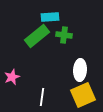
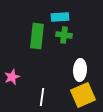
cyan rectangle: moved 10 px right
green rectangle: rotated 45 degrees counterclockwise
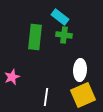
cyan rectangle: rotated 42 degrees clockwise
green rectangle: moved 2 px left, 1 px down
white line: moved 4 px right
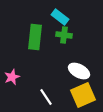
white ellipse: moved 1 px left, 1 px down; rotated 65 degrees counterclockwise
white line: rotated 42 degrees counterclockwise
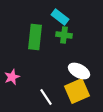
yellow square: moved 6 px left, 4 px up
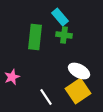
cyan rectangle: rotated 12 degrees clockwise
yellow square: moved 1 px right; rotated 10 degrees counterclockwise
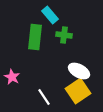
cyan rectangle: moved 10 px left, 2 px up
pink star: rotated 21 degrees counterclockwise
white line: moved 2 px left
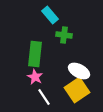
green rectangle: moved 17 px down
pink star: moved 23 px right
yellow square: moved 1 px left, 1 px up
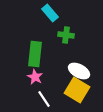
cyan rectangle: moved 2 px up
green cross: moved 2 px right
yellow square: rotated 25 degrees counterclockwise
white line: moved 2 px down
